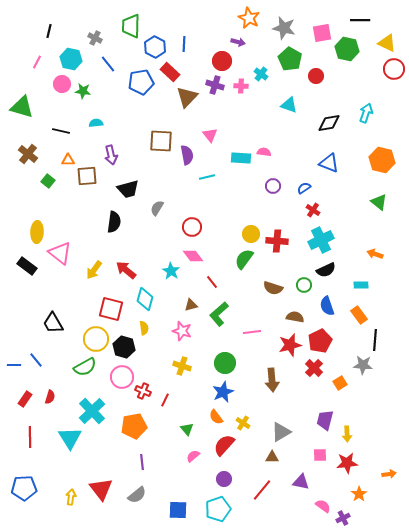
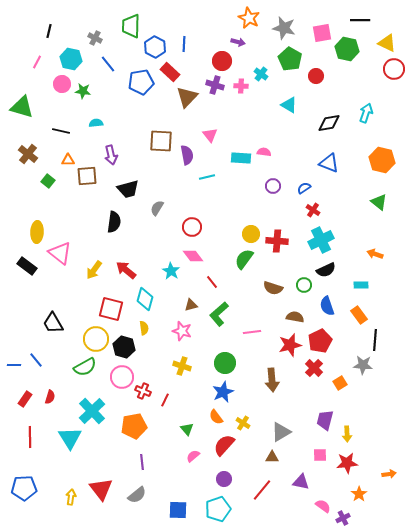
cyan triangle at (289, 105): rotated 12 degrees clockwise
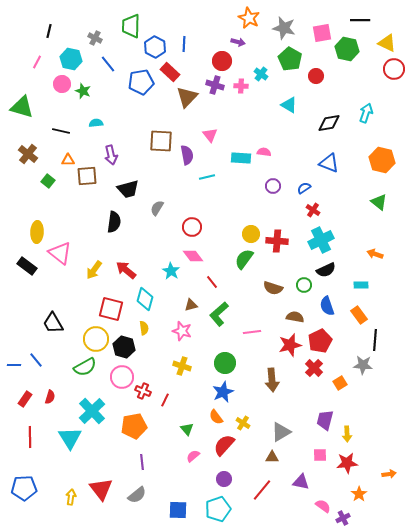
green star at (83, 91): rotated 14 degrees clockwise
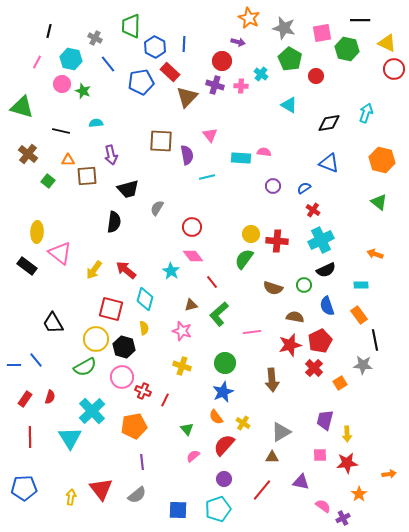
black line at (375, 340): rotated 15 degrees counterclockwise
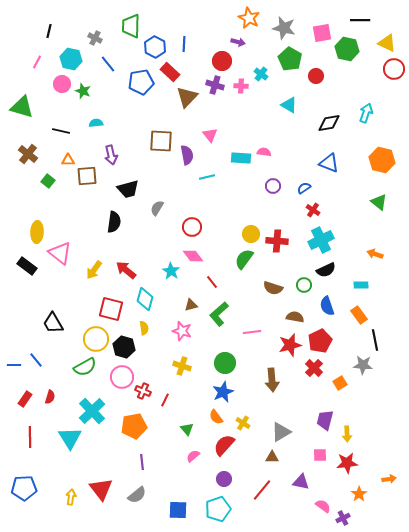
orange arrow at (389, 474): moved 5 px down
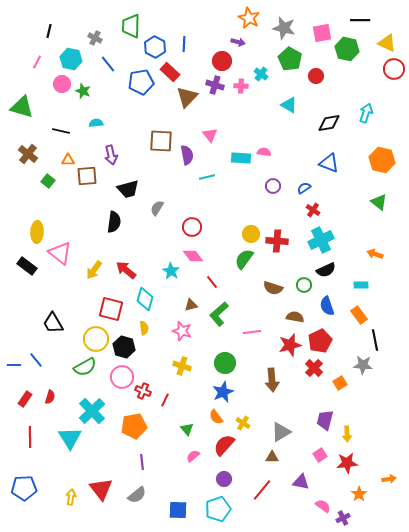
pink square at (320, 455): rotated 32 degrees counterclockwise
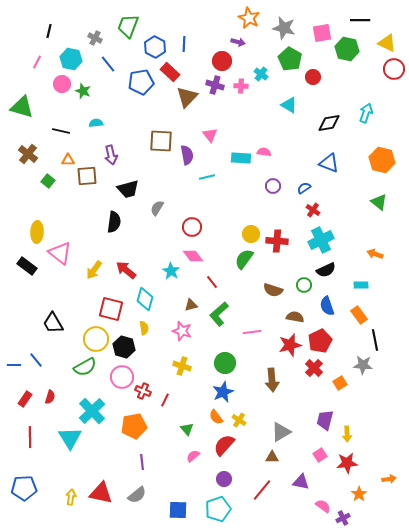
green trapezoid at (131, 26): moved 3 px left; rotated 20 degrees clockwise
red circle at (316, 76): moved 3 px left, 1 px down
brown semicircle at (273, 288): moved 2 px down
yellow cross at (243, 423): moved 4 px left, 3 px up
red triangle at (101, 489): moved 4 px down; rotated 40 degrees counterclockwise
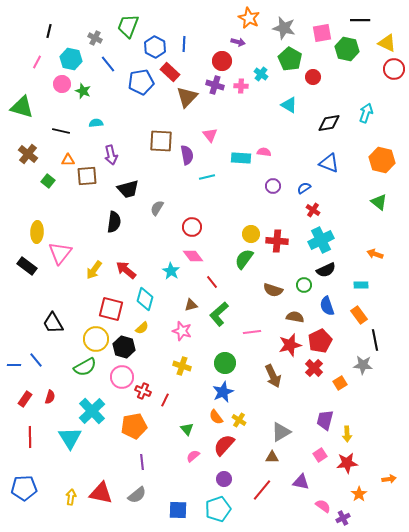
pink triangle at (60, 253): rotated 30 degrees clockwise
yellow semicircle at (144, 328): moved 2 px left; rotated 56 degrees clockwise
brown arrow at (272, 380): moved 1 px right, 4 px up; rotated 20 degrees counterclockwise
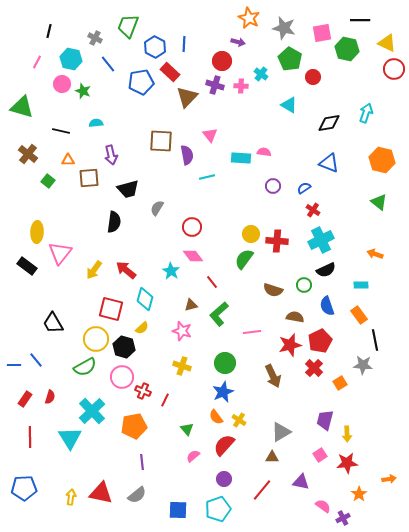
brown square at (87, 176): moved 2 px right, 2 px down
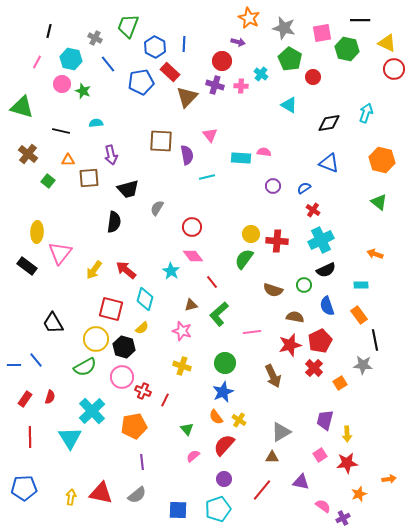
orange star at (359, 494): rotated 14 degrees clockwise
